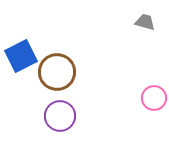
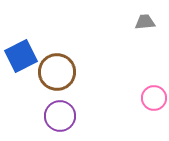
gray trapezoid: rotated 20 degrees counterclockwise
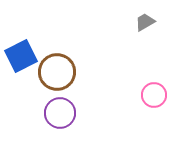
gray trapezoid: rotated 25 degrees counterclockwise
pink circle: moved 3 px up
purple circle: moved 3 px up
